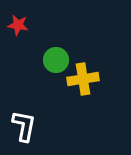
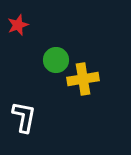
red star: rotated 30 degrees counterclockwise
white L-shape: moved 9 px up
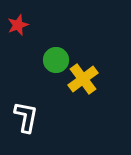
yellow cross: rotated 28 degrees counterclockwise
white L-shape: moved 2 px right
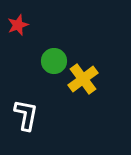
green circle: moved 2 px left, 1 px down
white L-shape: moved 2 px up
